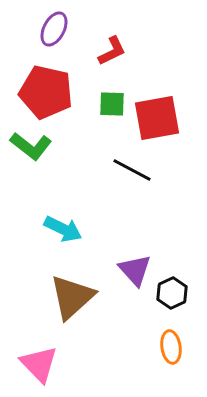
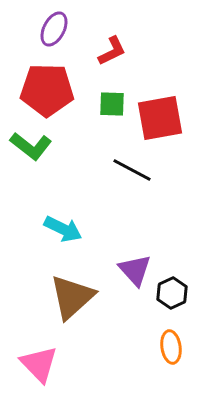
red pentagon: moved 1 px right, 2 px up; rotated 12 degrees counterclockwise
red square: moved 3 px right
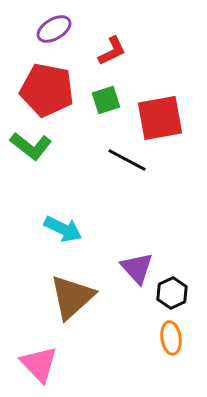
purple ellipse: rotated 32 degrees clockwise
red pentagon: rotated 10 degrees clockwise
green square: moved 6 px left, 4 px up; rotated 20 degrees counterclockwise
black line: moved 5 px left, 10 px up
purple triangle: moved 2 px right, 2 px up
orange ellipse: moved 9 px up
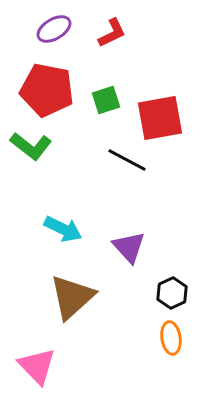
red L-shape: moved 18 px up
purple triangle: moved 8 px left, 21 px up
pink triangle: moved 2 px left, 2 px down
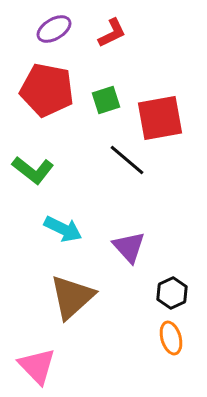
green L-shape: moved 2 px right, 24 px down
black line: rotated 12 degrees clockwise
orange ellipse: rotated 8 degrees counterclockwise
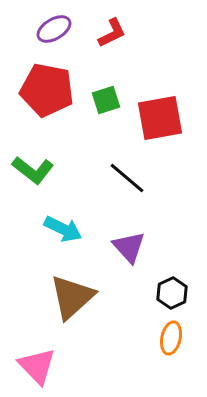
black line: moved 18 px down
orange ellipse: rotated 28 degrees clockwise
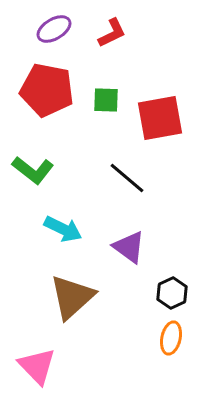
green square: rotated 20 degrees clockwise
purple triangle: rotated 12 degrees counterclockwise
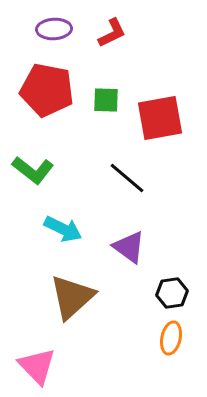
purple ellipse: rotated 28 degrees clockwise
black hexagon: rotated 16 degrees clockwise
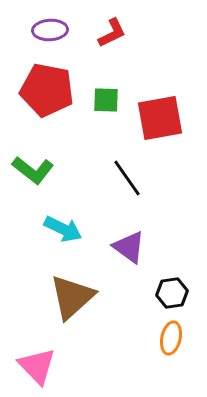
purple ellipse: moved 4 px left, 1 px down
black line: rotated 15 degrees clockwise
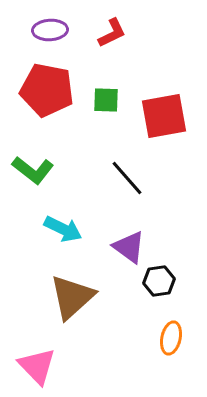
red square: moved 4 px right, 2 px up
black line: rotated 6 degrees counterclockwise
black hexagon: moved 13 px left, 12 px up
